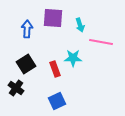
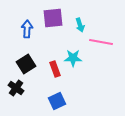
purple square: rotated 10 degrees counterclockwise
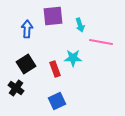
purple square: moved 2 px up
